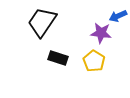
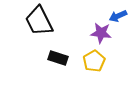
black trapezoid: moved 3 px left, 1 px up; rotated 60 degrees counterclockwise
yellow pentagon: rotated 10 degrees clockwise
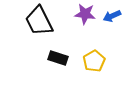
blue arrow: moved 6 px left
purple star: moved 16 px left, 19 px up
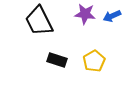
black rectangle: moved 1 px left, 2 px down
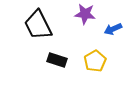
blue arrow: moved 1 px right, 13 px down
black trapezoid: moved 1 px left, 4 px down
yellow pentagon: moved 1 px right
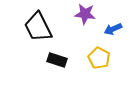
black trapezoid: moved 2 px down
yellow pentagon: moved 4 px right, 3 px up; rotated 15 degrees counterclockwise
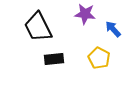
blue arrow: rotated 72 degrees clockwise
black rectangle: moved 3 px left, 1 px up; rotated 24 degrees counterclockwise
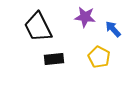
purple star: moved 3 px down
yellow pentagon: moved 1 px up
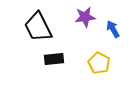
purple star: rotated 15 degrees counterclockwise
blue arrow: rotated 12 degrees clockwise
yellow pentagon: moved 6 px down
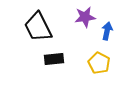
blue arrow: moved 6 px left, 2 px down; rotated 42 degrees clockwise
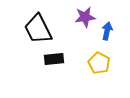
black trapezoid: moved 2 px down
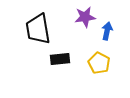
black trapezoid: rotated 16 degrees clockwise
black rectangle: moved 6 px right
